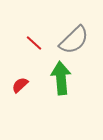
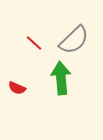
red semicircle: moved 3 px left, 3 px down; rotated 114 degrees counterclockwise
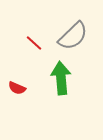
gray semicircle: moved 1 px left, 4 px up
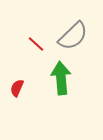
red line: moved 2 px right, 1 px down
red semicircle: rotated 90 degrees clockwise
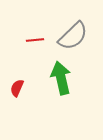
red line: moved 1 px left, 4 px up; rotated 48 degrees counterclockwise
green arrow: rotated 8 degrees counterclockwise
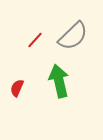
red line: rotated 42 degrees counterclockwise
green arrow: moved 2 px left, 3 px down
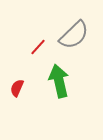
gray semicircle: moved 1 px right, 1 px up
red line: moved 3 px right, 7 px down
